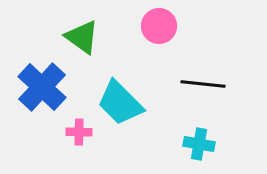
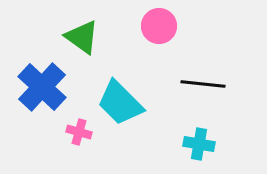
pink cross: rotated 15 degrees clockwise
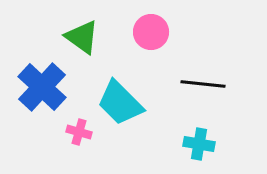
pink circle: moved 8 px left, 6 px down
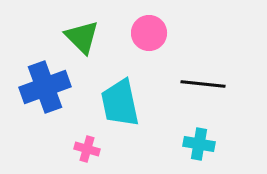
pink circle: moved 2 px left, 1 px down
green triangle: rotated 9 degrees clockwise
blue cross: moved 3 px right; rotated 27 degrees clockwise
cyan trapezoid: rotated 33 degrees clockwise
pink cross: moved 8 px right, 17 px down
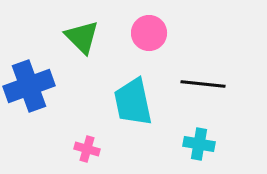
blue cross: moved 16 px left, 1 px up
cyan trapezoid: moved 13 px right, 1 px up
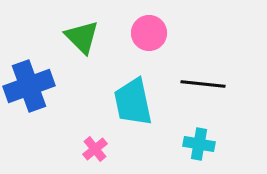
pink cross: moved 8 px right; rotated 35 degrees clockwise
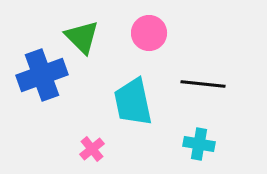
blue cross: moved 13 px right, 11 px up
pink cross: moved 3 px left
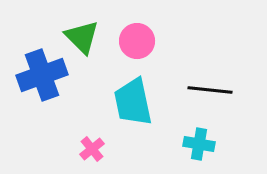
pink circle: moved 12 px left, 8 px down
black line: moved 7 px right, 6 px down
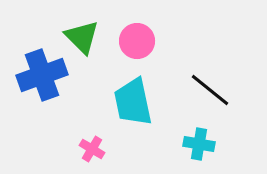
black line: rotated 33 degrees clockwise
pink cross: rotated 20 degrees counterclockwise
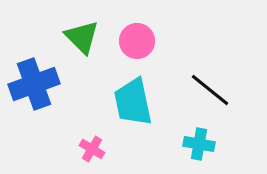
blue cross: moved 8 px left, 9 px down
